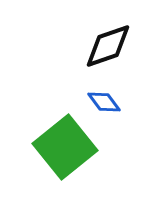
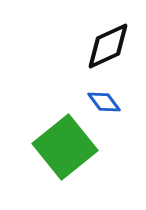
black diamond: rotated 6 degrees counterclockwise
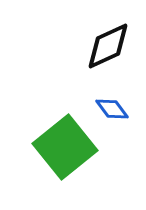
blue diamond: moved 8 px right, 7 px down
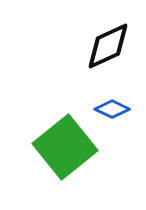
blue diamond: rotated 28 degrees counterclockwise
